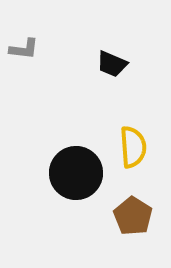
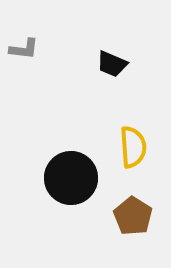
black circle: moved 5 px left, 5 px down
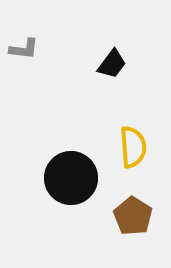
black trapezoid: rotated 76 degrees counterclockwise
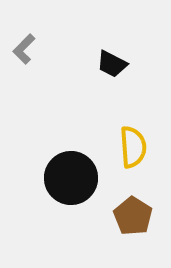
gray L-shape: rotated 128 degrees clockwise
black trapezoid: rotated 80 degrees clockwise
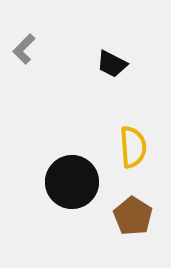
black circle: moved 1 px right, 4 px down
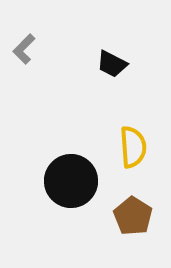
black circle: moved 1 px left, 1 px up
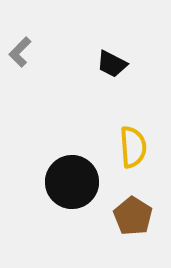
gray L-shape: moved 4 px left, 3 px down
black circle: moved 1 px right, 1 px down
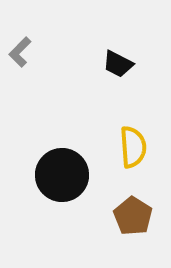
black trapezoid: moved 6 px right
black circle: moved 10 px left, 7 px up
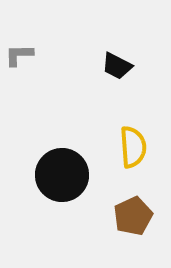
gray L-shape: moved 1 px left, 3 px down; rotated 44 degrees clockwise
black trapezoid: moved 1 px left, 2 px down
brown pentagon: rotated 15 degrees clockwise
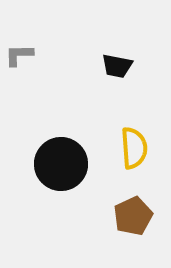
black trapezoid: rotated 16 degrees counterclockwise
yellow semicircle: moved 1 px right, 1 px down
black circle: moved 1 px left, 11 px up
